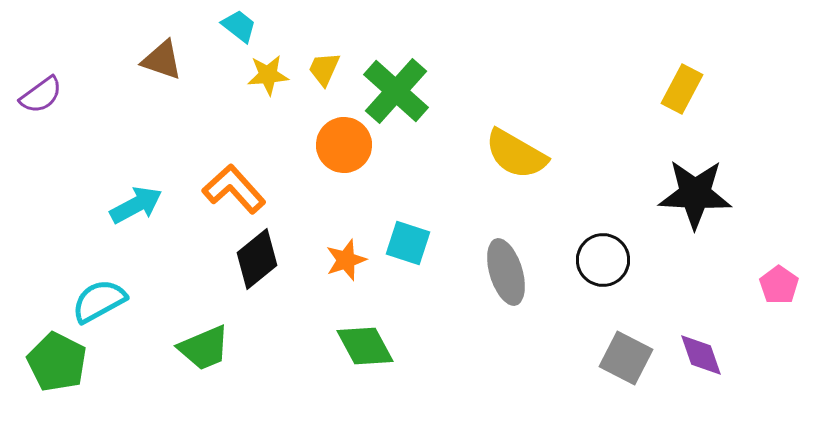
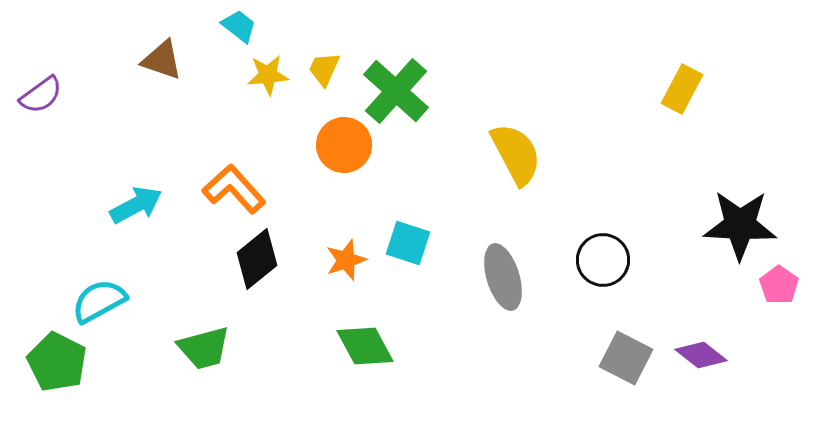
yellow semicircle: rotated 148 degrees counterclockwise
black star: moved 45 px right, 31 px down
gray ellipse: moved 3 px left, 5 px down
green trapezoid: rotated 8 degrees clockwise
purple diamond: rotated 33 degrees counterclockwise
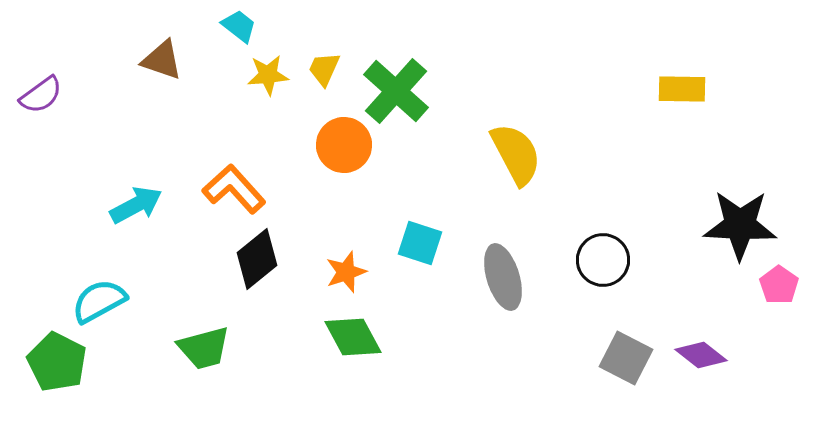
yellow rectangle: rotated 63 degrees clockwise
cyan square: moved 12 px right
orange star: moved 12 px down
green diamond: moved 12 px left, 9 px up
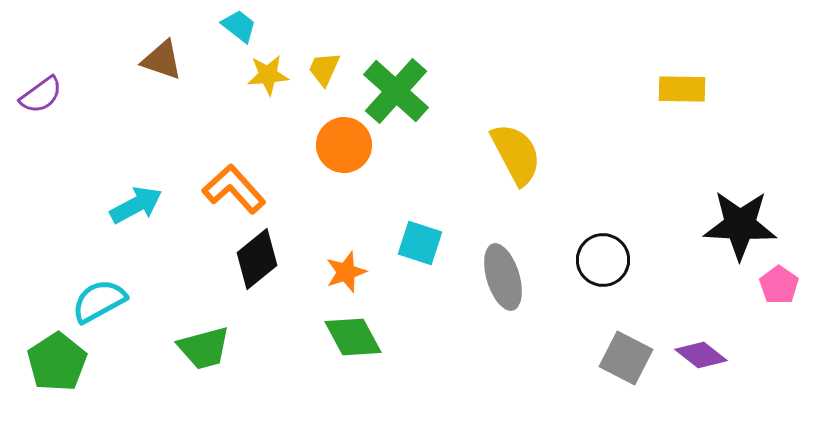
green pentagon: rotated 12 degrees clockwise
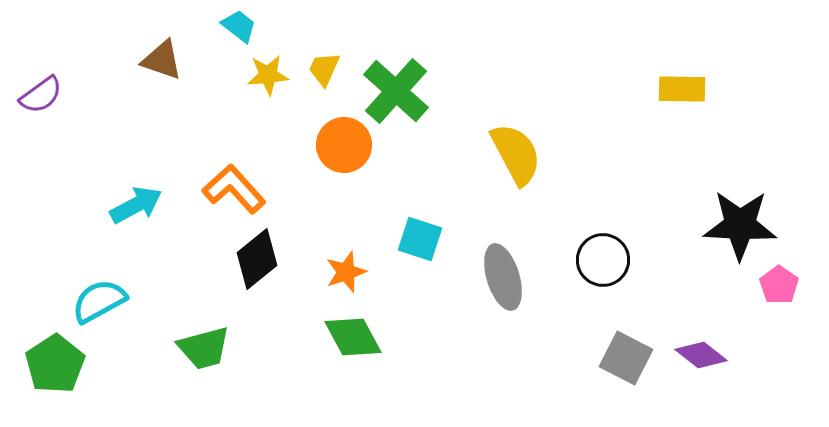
cyan square: moved 4 px up
green pentagon: moved 2 px left, 2 px down
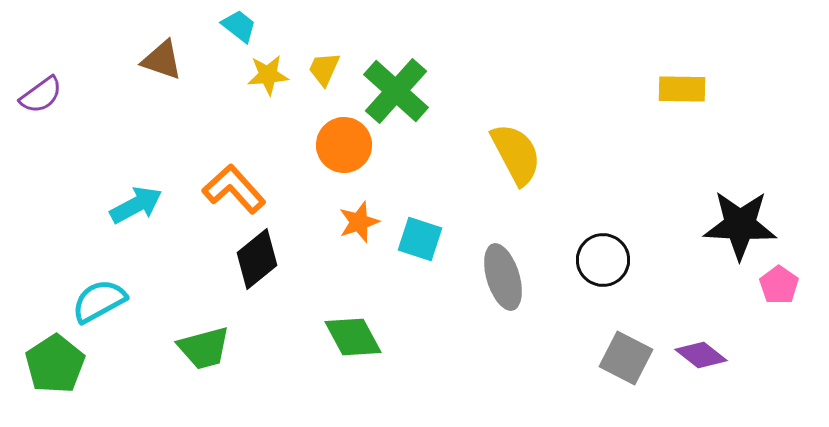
orange star: moved 13 px right, 50 px up
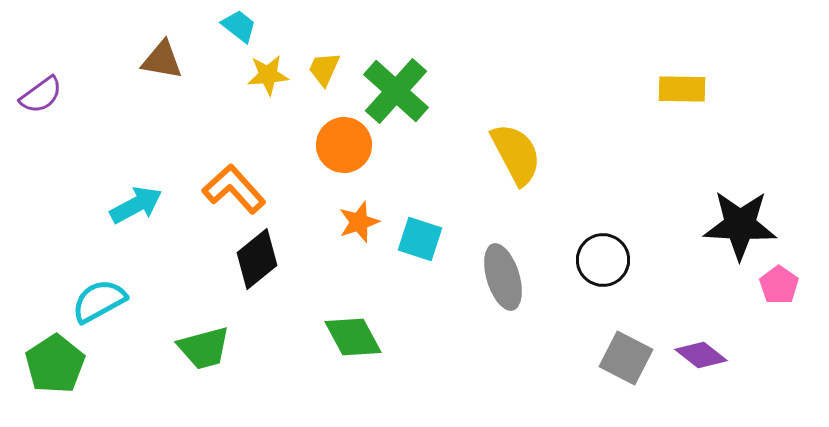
brown triangle: rotated 9 degrees counterclockwise
